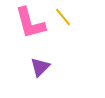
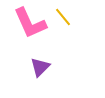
pink L-shape: rotated 9 degrees counterclockwise
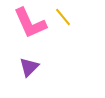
purple triangle: moved 11 px left
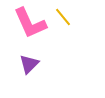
purple triangle: moved 3 px up
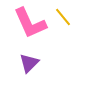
purple triangle: moved 1 px up
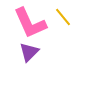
purple triangle: moved 11 px up
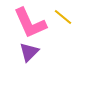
yellow line: rotated 12 degrees counterclockwise
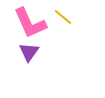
purple triangle: rotated 10 degrees counterclockwise
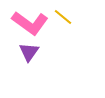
pink L-shape: rotated 30 degrees counterclockwise
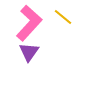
pink L-shape: moved 1 px left; rotated 84 degrees counterclockwise
